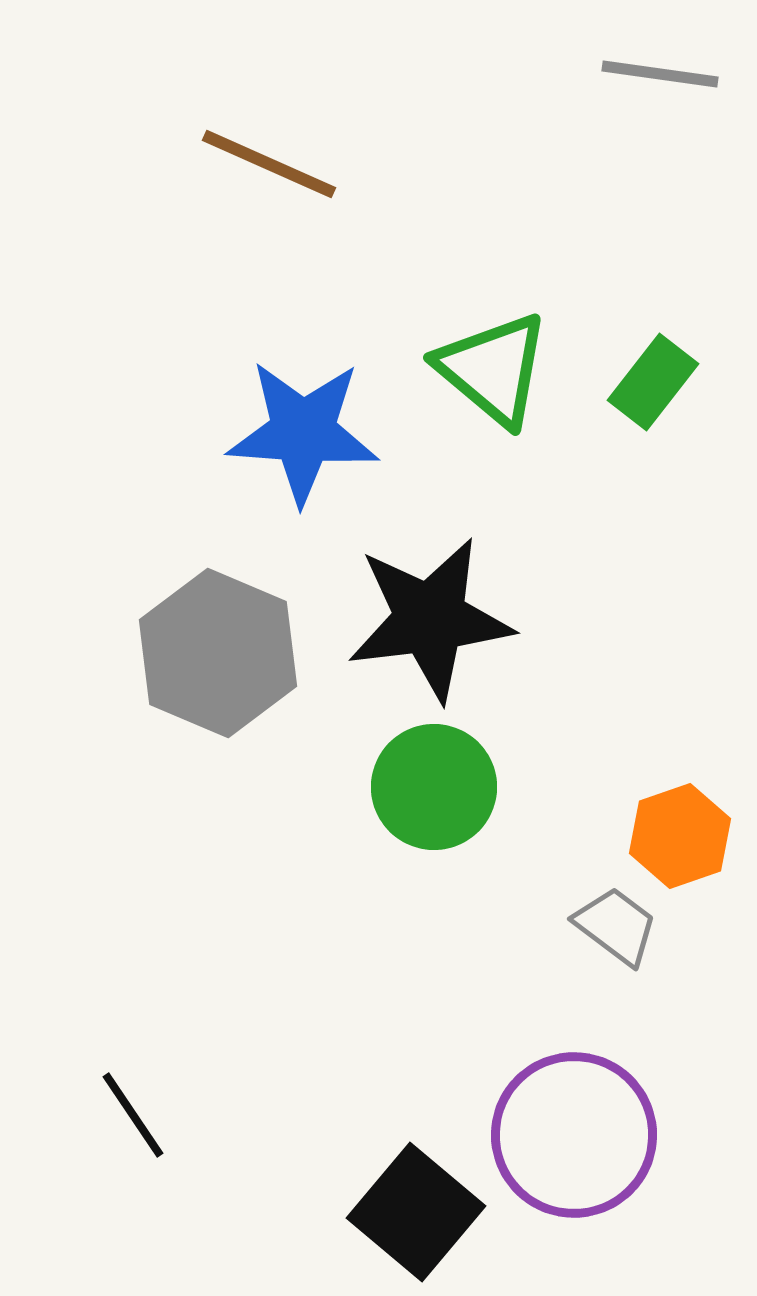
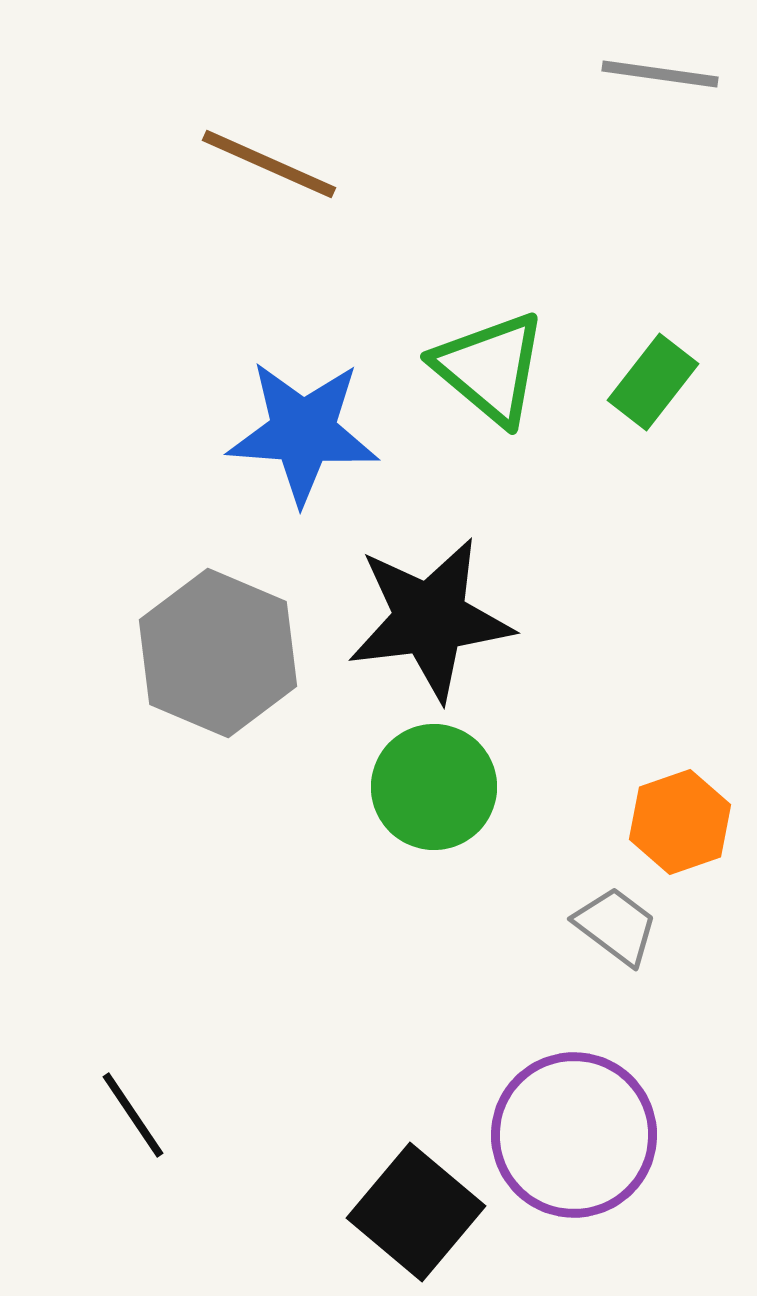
green triangle: moved 3 px left, 1 px up
orange hexagon: moved 14 px up
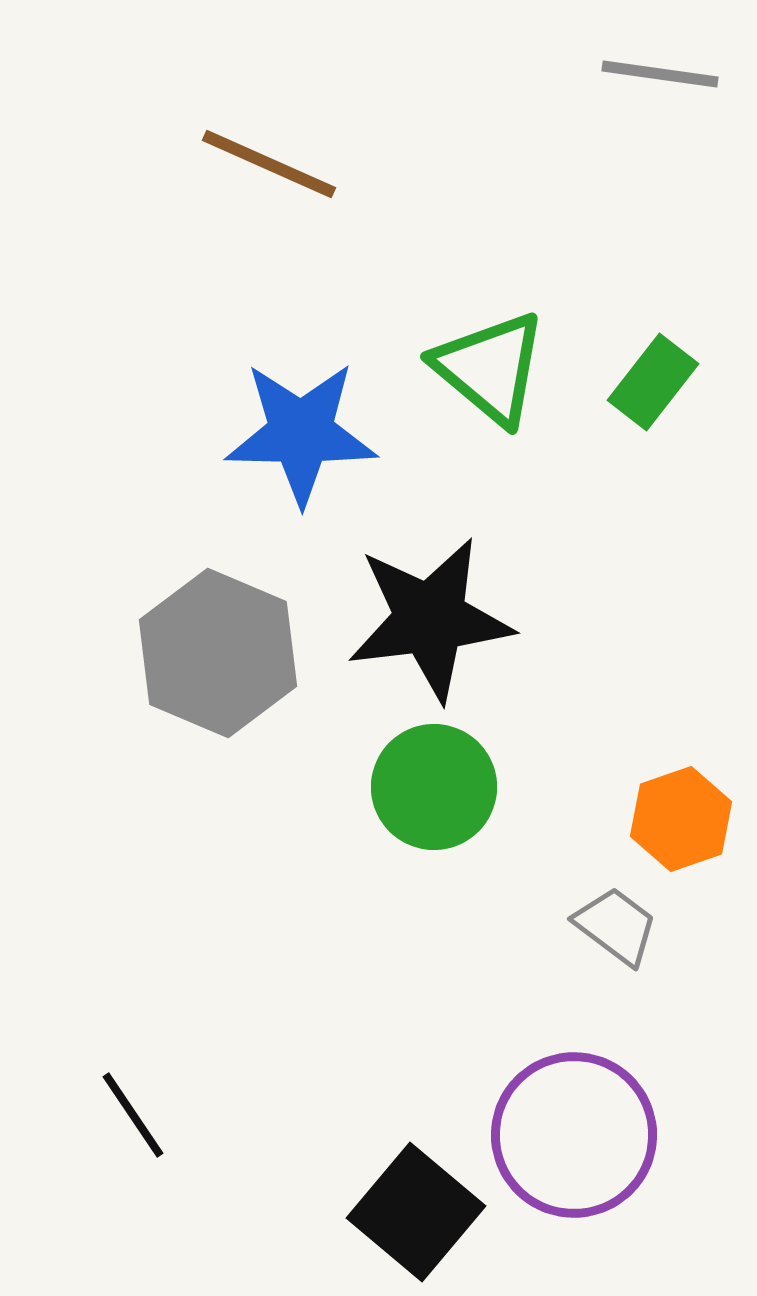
blue star: moved 2 px left, 1 px down; rotated 3 degrees counterclockwise
orange hexagon: moved 1 px right, 3 px up
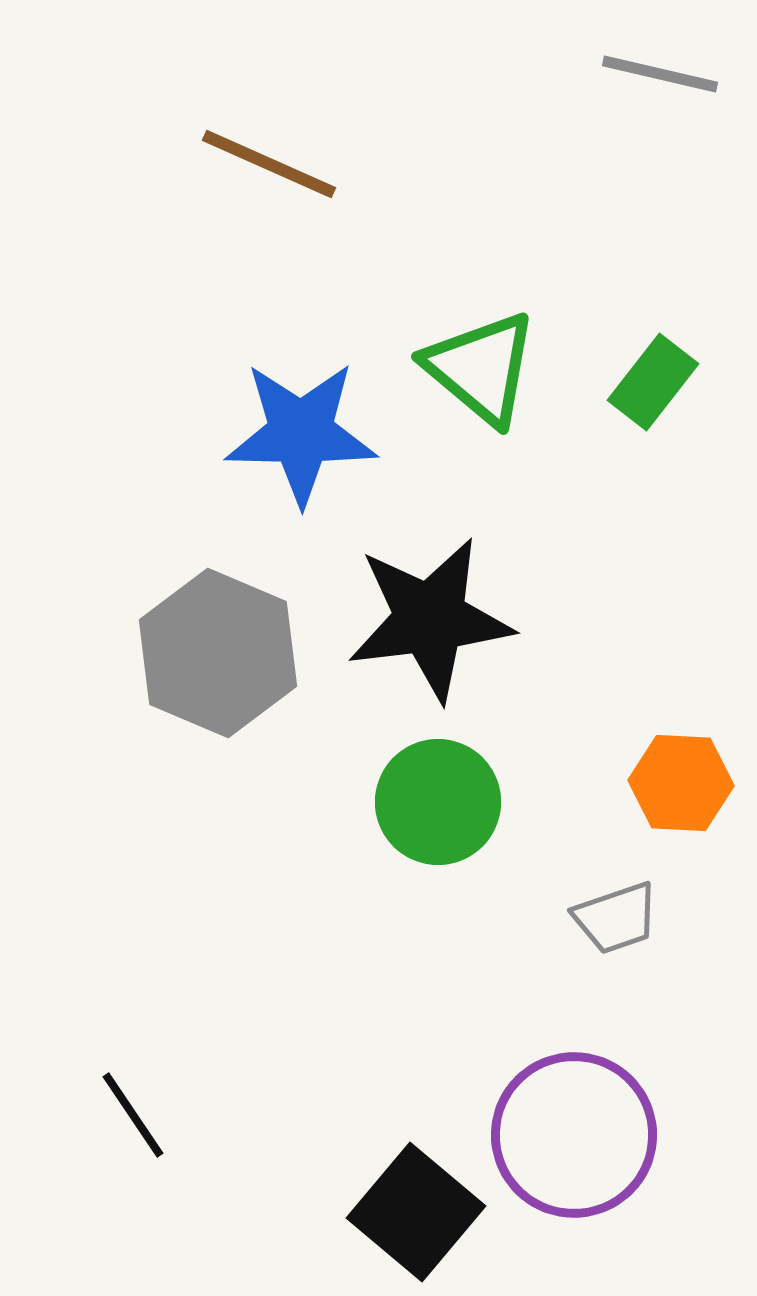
gray line: rotated 5 degrees clockwise
green triangle: moved 9 px left
green circle: moved 4 px right, 15 px down
orange hexagon: moved 36 px up; rotated 22 degrees clockwise
gray trapezoid: moved 8 px up; rotated 124 degrees clockwise
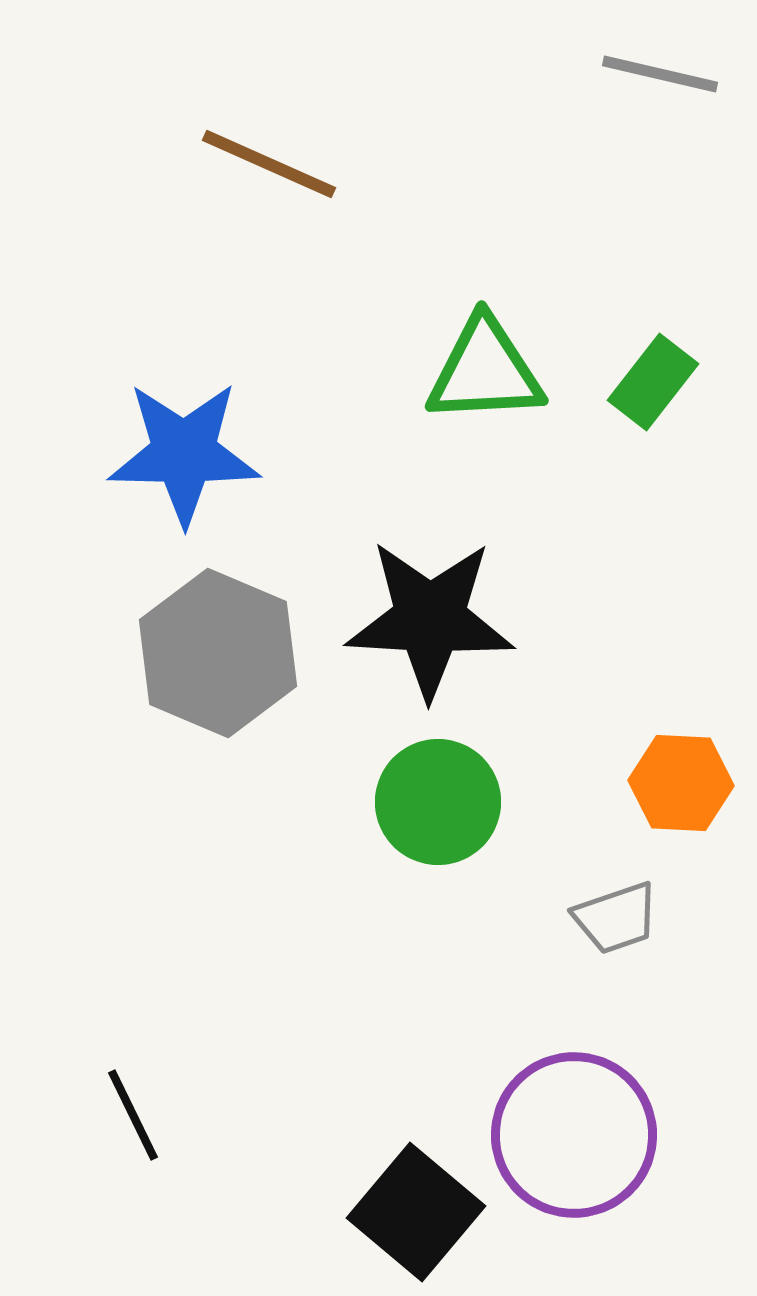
green triangle: moved 4 px right, 3 px down; rotated 43 degrees counterclockwise
blue star: moved 117 px left, 20 px down
black star: rotated 10 degrees clockwise
black line: rotated 8 degrees clockwise
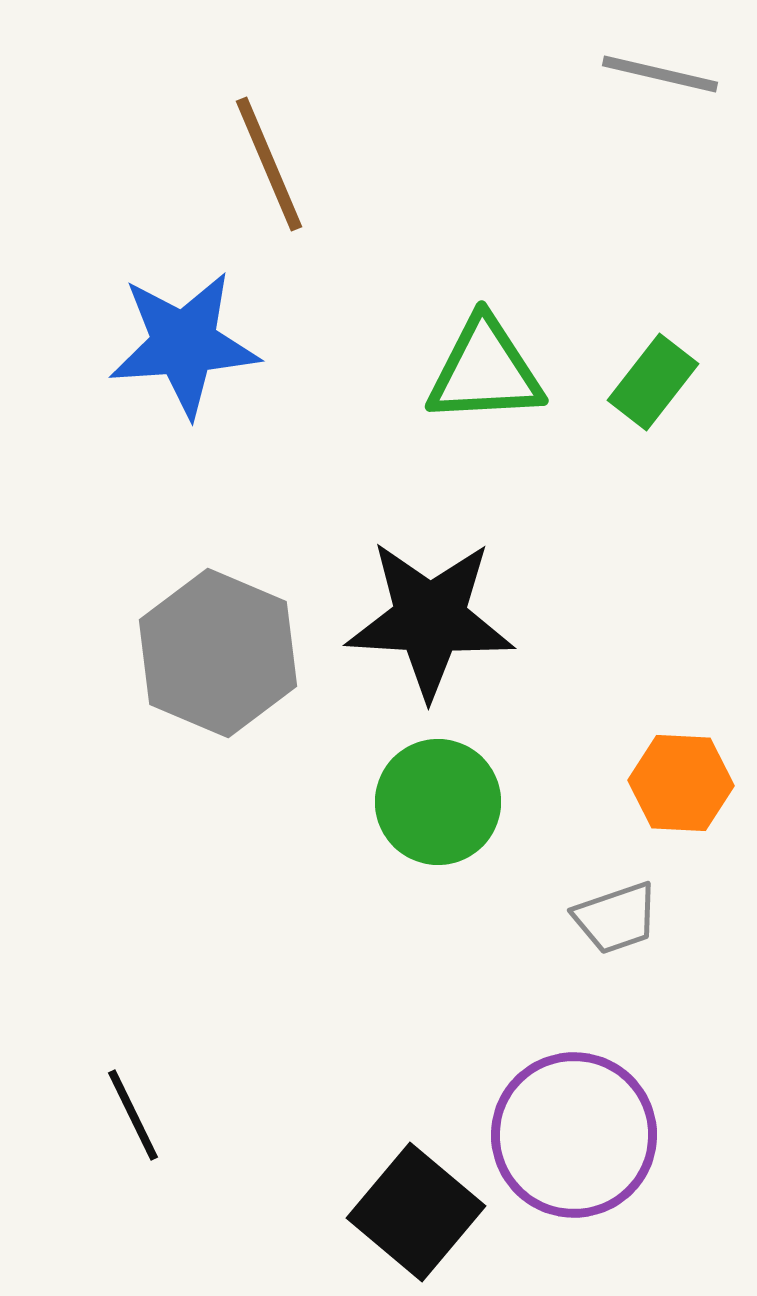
brown line: rotated 43 degrees clockwise
blue star: moved 109 px up; rotated 5 degrees counterclockwise
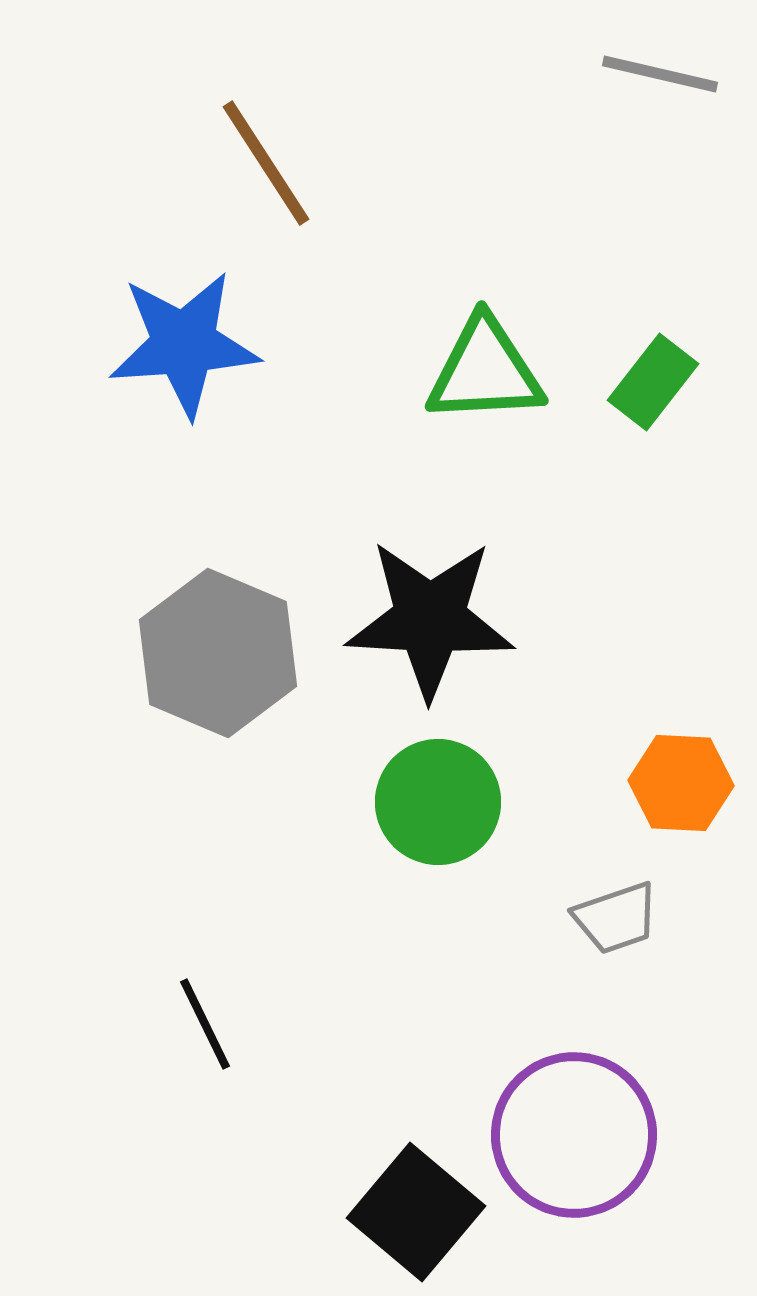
brown line: moved 3 px left, 1 px up; rotated 10 degrees counterclockwise
black line: moved 72 px right, 91 px up
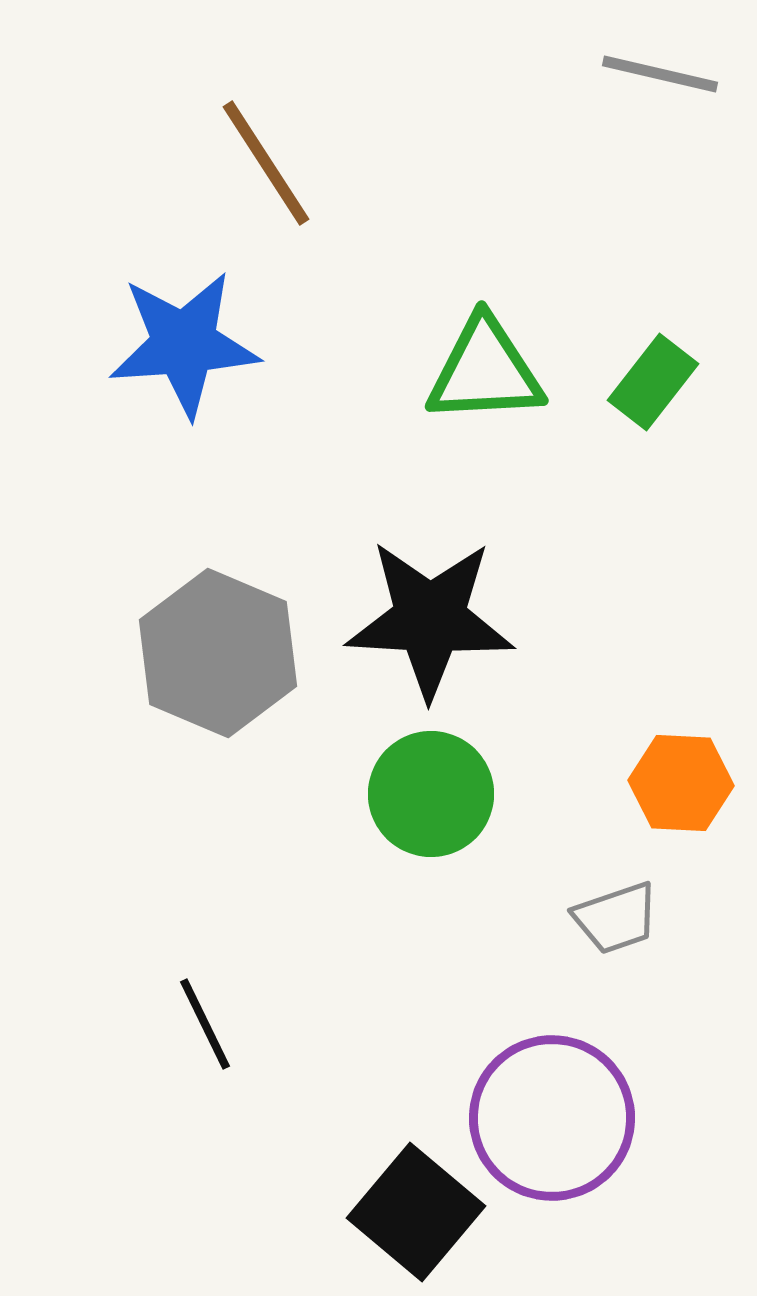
green circle: moved 7 px left, 8 px up
purple circle: moved 22 px left, 17 px up
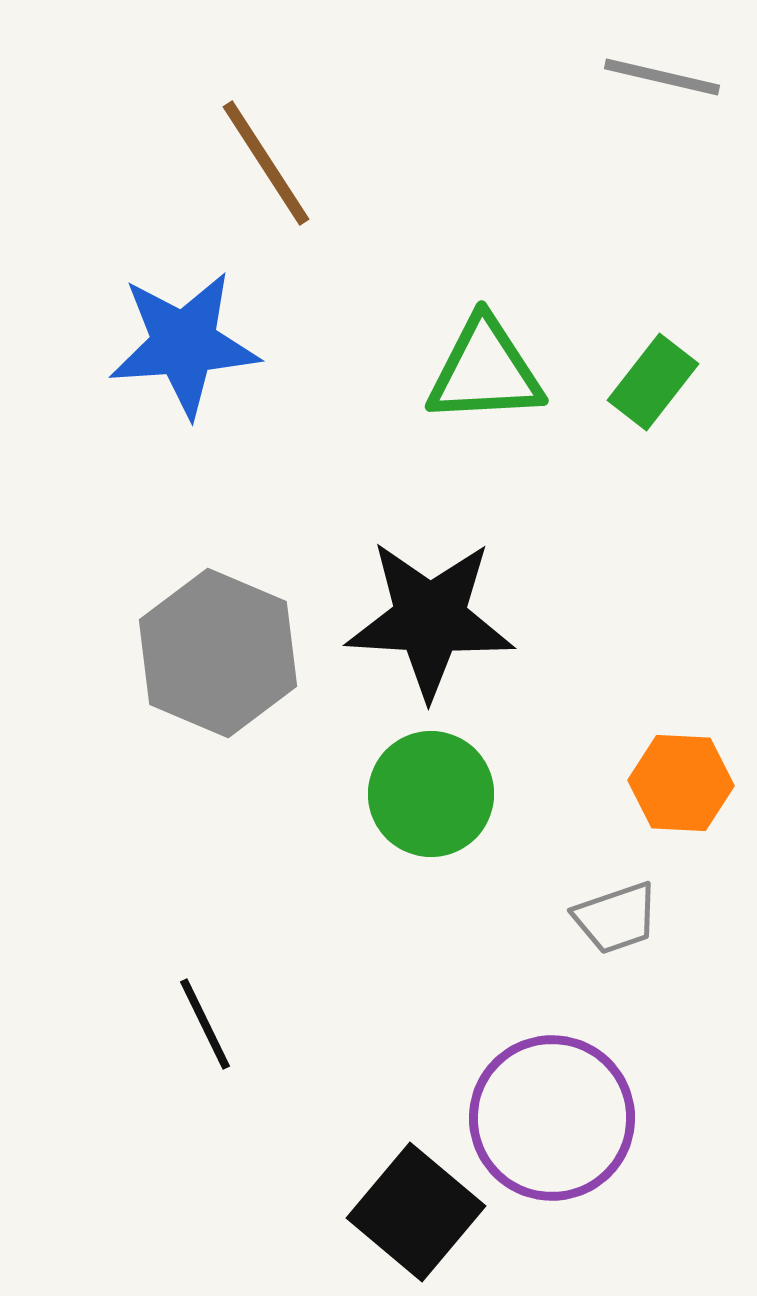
gray line: moved 2 px right, 3 px down
